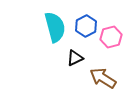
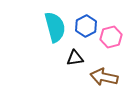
black triangle: rotated 18 degrees clockwise
brown arrow: moved 1 px right, 1 px up; rotated 20 degrees counterclockwise
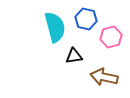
blue hexagon: moved 7 px up; rotated 20 degrees counterclockwise
black triangle: moved 1 px left, 2 px up
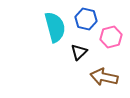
black triangle: moved 5 px right, 4 px up; rotated 36 degrees counterclockwise
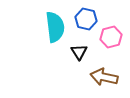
cyan semicircle: rotated 8 degrees clockwise
black triangle: rotated 18 degrees counterclockwise
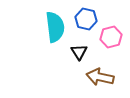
brown arrow: moved 4 px left
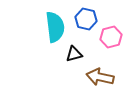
black triangle: moved 5 px left, 2 px down; rotated 48 degrees clockwise
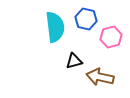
black triangle: moved 7 px down
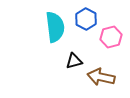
blue hexagon: rotated 15 degrees clockwise
brown arrow: moved 1 px right
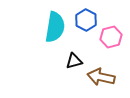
blue hexagon: moved 1 px down
cyan semicircle: rotated 16 degrees clockwise
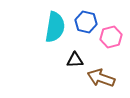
blue hexagon: moved 2 px down; rotated 15 degrees counterclockwise
black triangle: moved 1 px right, 1 px up; rotated 12 degrees clockwise
brown arrow: moved 1 px down; rotated 8 degrees clockwise
